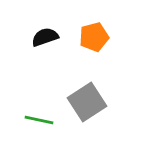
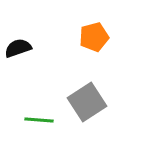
black semicircle: moved 27 px left, 11 px down
green line: rotated 8 degrees counterclockwise
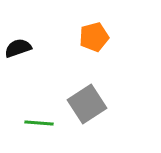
gray square: moved 2 px down
green line: moved 3 px down
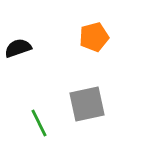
gray square: rotated 21 degrees clockwise
green line: rotated 60 degrees clockwise
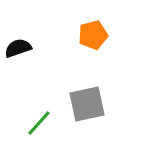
orange pentagon: moved 1 px left, 2 px up
green line: rotated 68 degrees clockwise
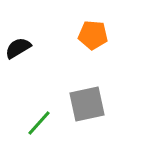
orange pentagon: rotated 20 degrees clockwise
black semicircle: rotated 12 degrees counterclockwise
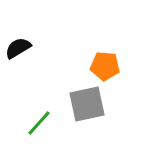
orange pentagon: moved 12 px right, 31 px down
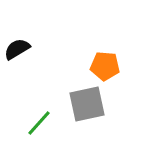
black semicircle: moved 1 px left, 1 px down
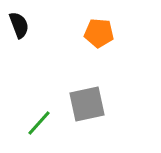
black semicircle: moved 2 px right, 24 px up; rotated 100 degrees clockwise
orange pentagon: moved 6 px left, 33 px up
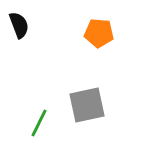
gray square: moved 1 px down
green line: rotated 16 degrees counterclockwise
